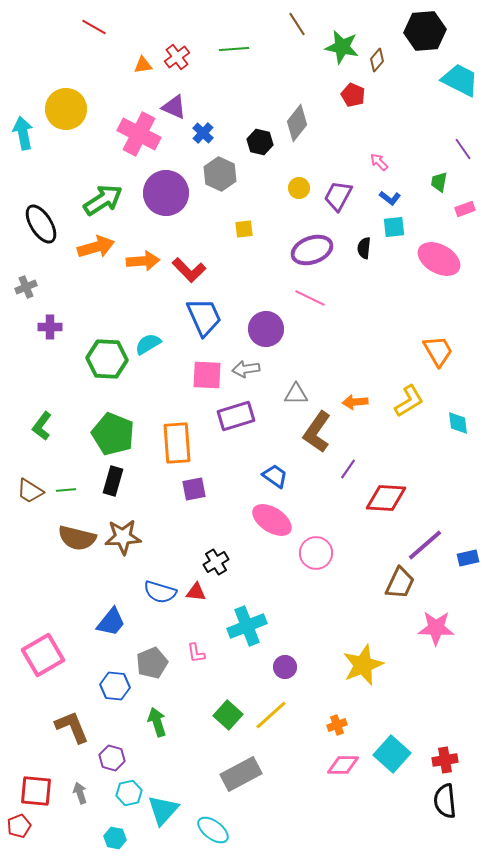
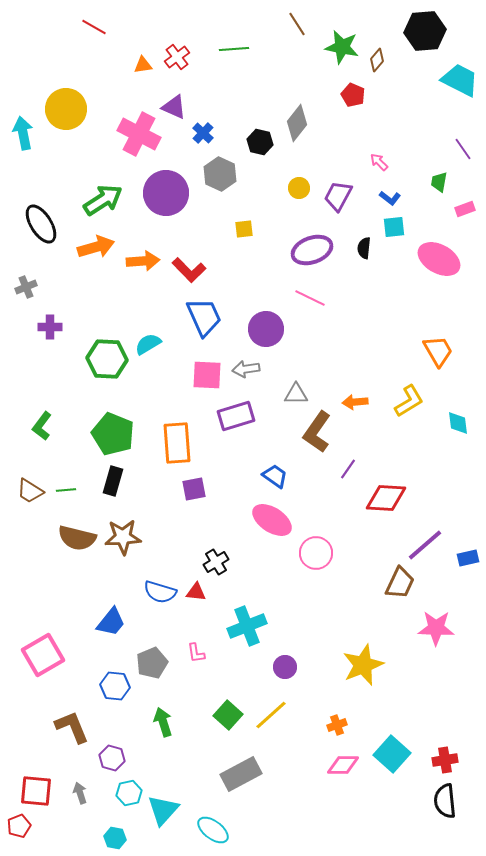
green arrow at (157, 722): moved 6 px right
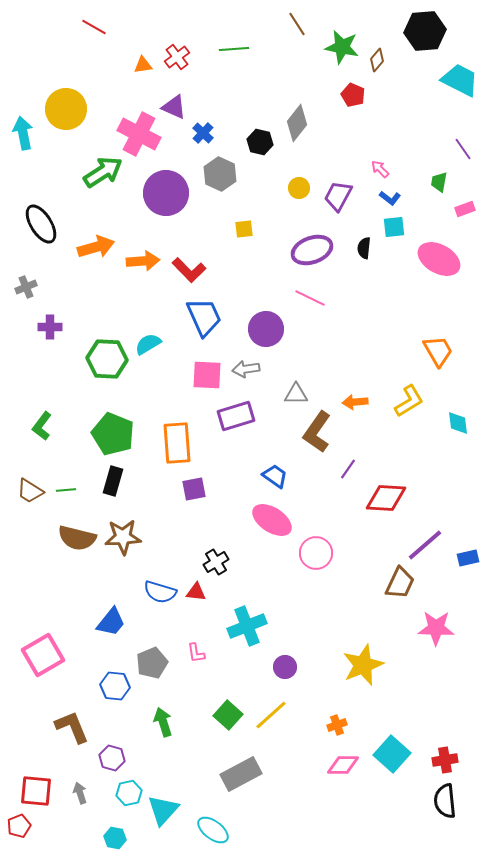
pink arrow at (379, 162): moved 1 px right, 7 px down
green arrow at (103, 200): moved 28 px up
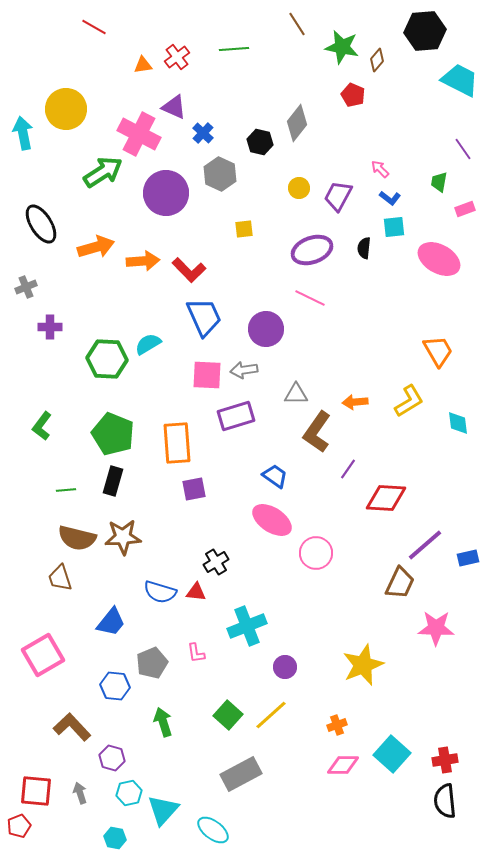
gray arrow at (246, 369): moved 2 px left, 1 px down
brown trapezoid at (30, 491): moved 30 px right, 87 px down; rotated 40 degrees clockwise
brown L-shape at (72, 727): rotated 21 degrees counterclockwise
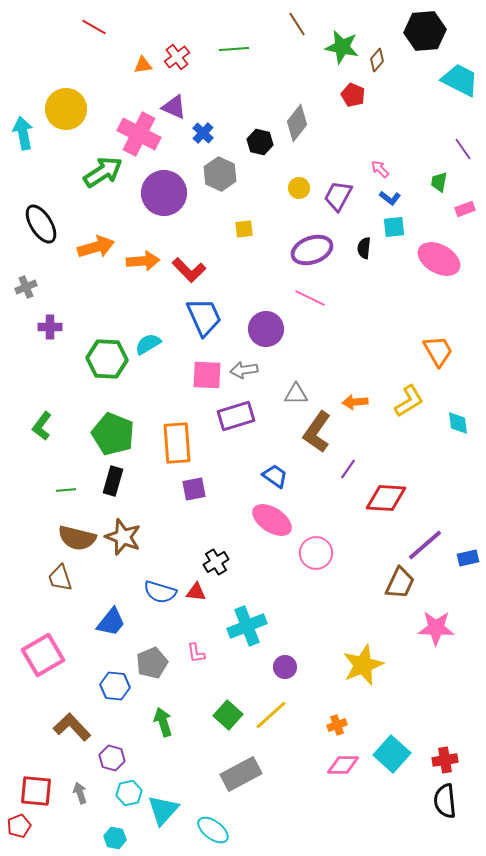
purple circle at (166, 193): moved 2 px left
brown star at (123, 537): rotated 24 degrees clockwise
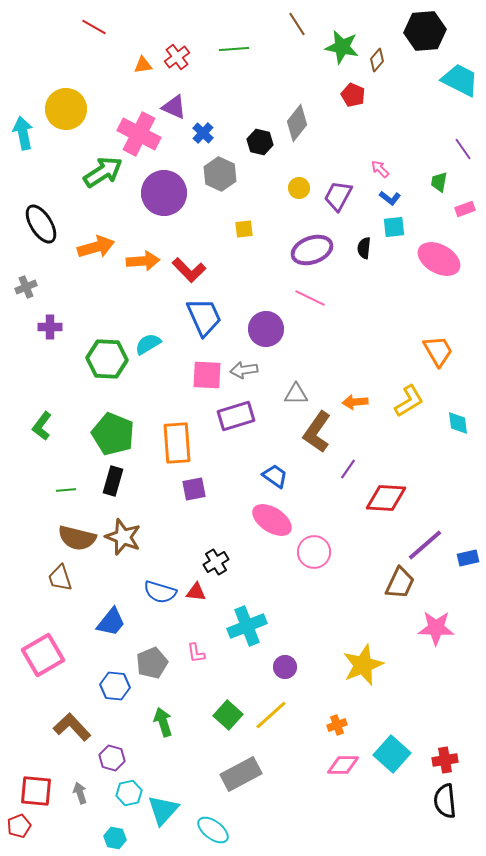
pink circle at (316, 553): moved 2 px left, 1 px up
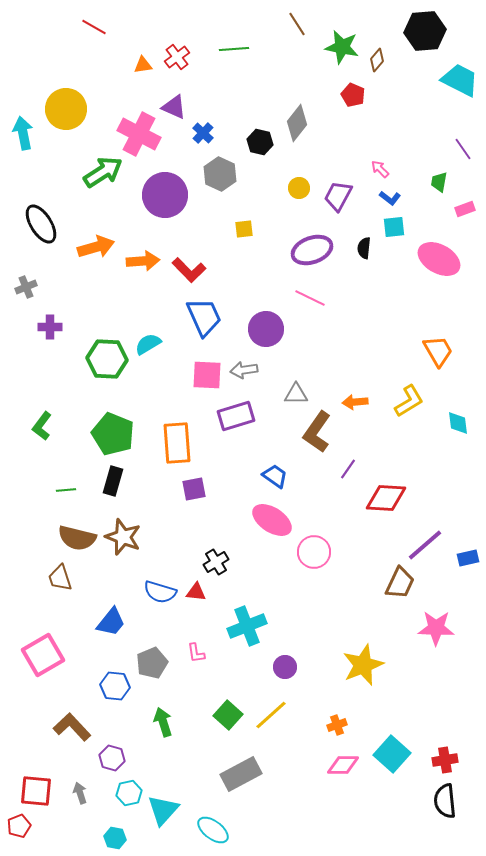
purple circle at (164, 193): moved 1 px right, 2 px down
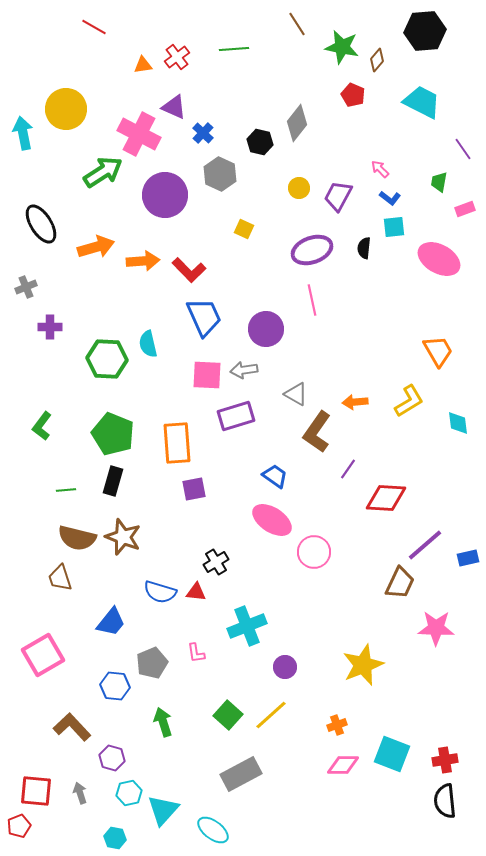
cyan trapezoid at (460, 80): moved 38 px left, 22 px down
yellow square at (244, 229): rotated 30 degrees clockwise
pink line at (310, 298): moved 2 px right, 2 px down; rotated 52 degrees clockwise
cyan semicircle at (148, 344): rotated 72 degrees counterclockwise
gray triangle at (296, 394): rotated 30 degrees clockwise
cyan square at (392, 754): rotated 21 degrees counterclockwise
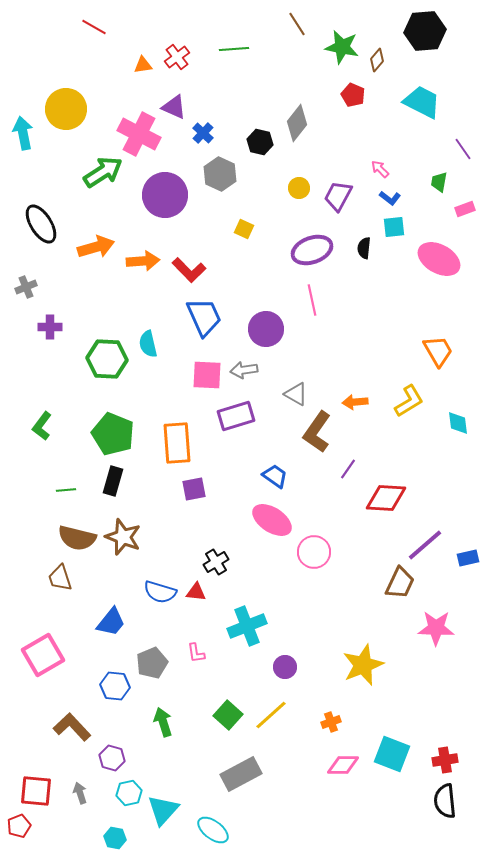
orange cross at (337, 725): moved 6 px left, 3 px up
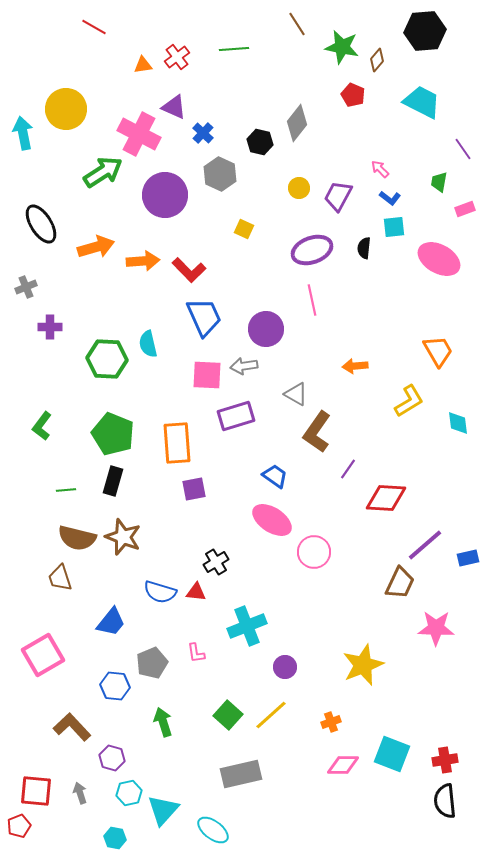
gray arrow at (244, 370): moved 4 px up
orange arrow at (355, 402): moved 36 px up
gray rectangle at (241, 774): rotated 15 degrees clockwise
